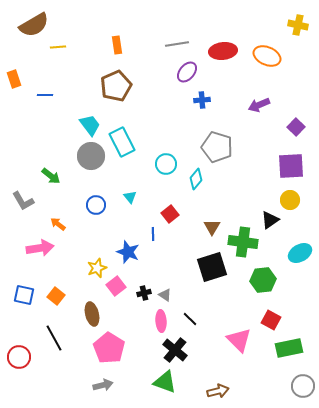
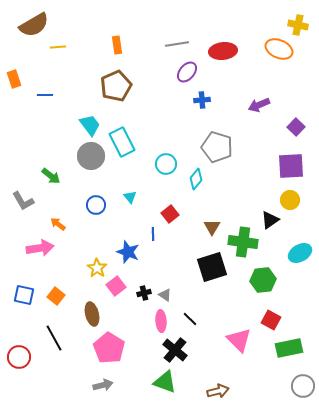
orange ellipse at (267, 56): moved 12 px right, 7 px up
yellow star at (97, 268): rotated 18 degrees counterclockwise
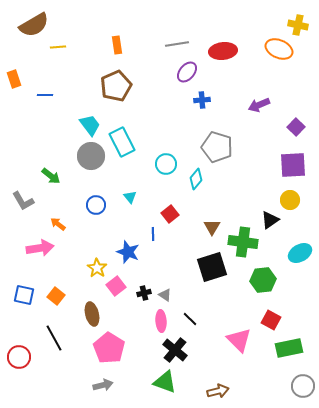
purple square at (291, 166): moved 2 px right, 1 px up
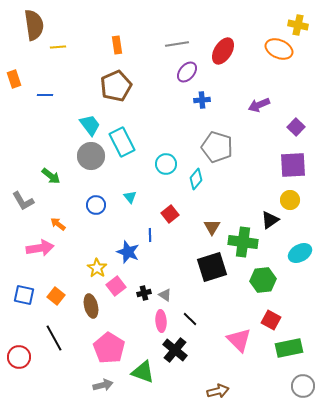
brown semicircle at (34, 25): rotated 68 degrees counterclockwise
red ellipse at (223, 51): rotated 52 degrees counterclockwise
blue line at (153, 234): moved 3 px left, 1 px down
brown ellipse at (92, 314): moved 1 px left, 8 px up
green triangle at (165, 382): moved 22 px left, 10 px up
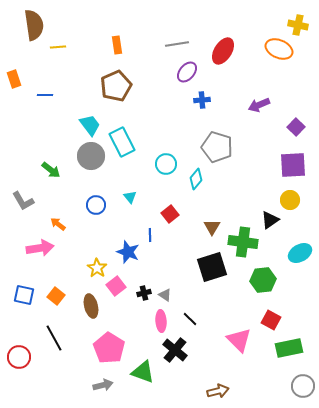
green arrow at (51, 176): moved 6 px up
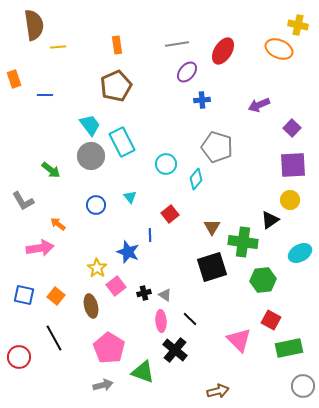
purple square at (296, 127): moved 4 px left, 1 px down
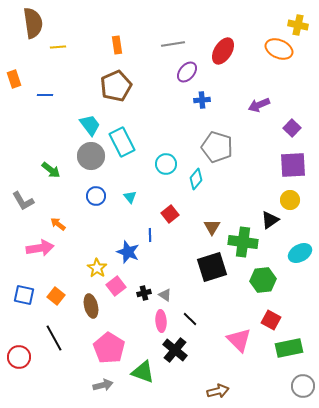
brown semicircle at (34, 25): moved 1 px left, 2 px up
gray line at (177, 44): moved 4 px left
blue circle at (96, 205): moved 9 px up
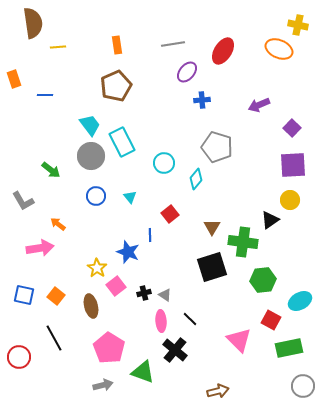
cyan circle at (166, 164): moved 2 px left, 1 px up
cyan ellipse at (300, 253): moved 48 px down
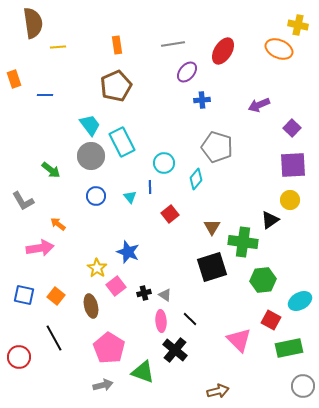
blue line at (150, 235): moved 48 px up
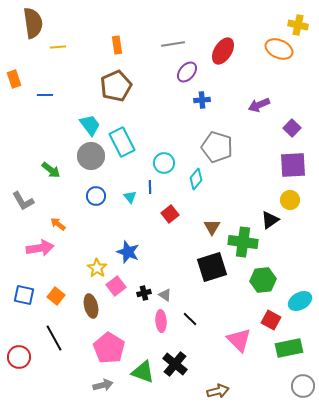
black cross at (175, 350): moved 14 px down
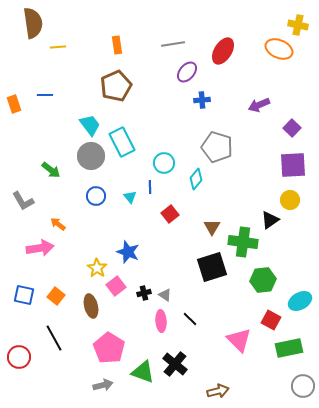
orange rectangle at (14, 79): moved 25 px down
